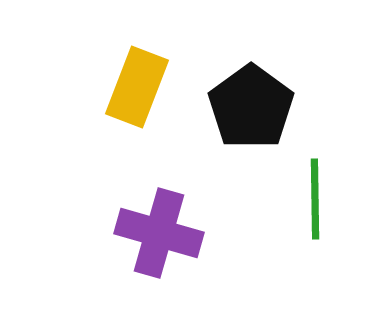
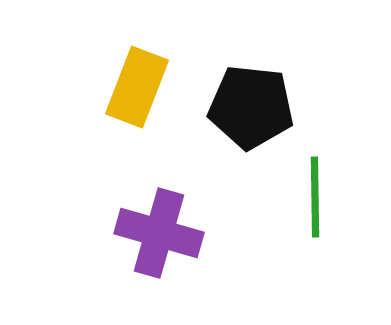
black pentagon: rotated 30 degrees counterclockwise
green line: moved 2 px up
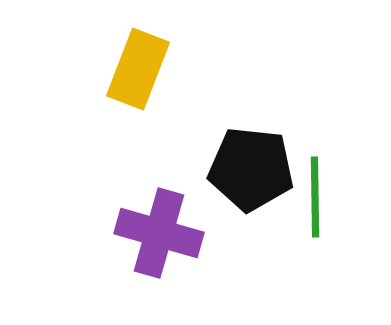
yellow rectangle: moved 1 px right, 18 px up
black pentagon: moved 62 px down
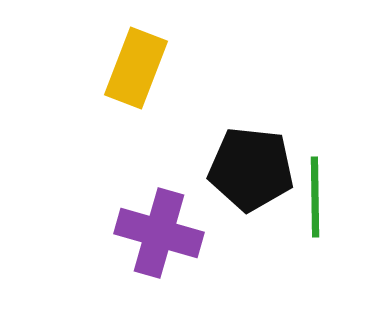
yellow rectangle: moved 2 px left, 1 px up
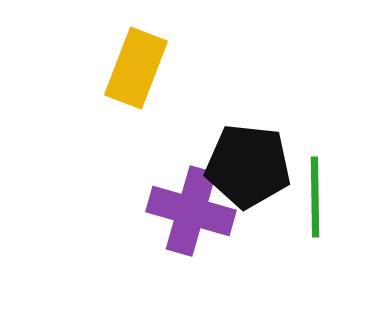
black pentagon: moved 3 px left, 3 px up
purple cross: moved 32 px right, 22 px up
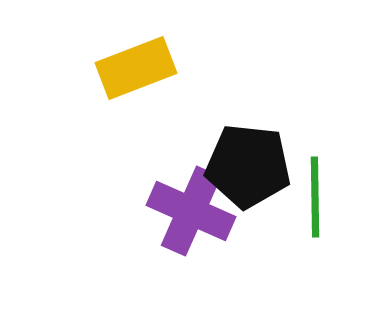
yellow rectangle: rotated 48 degrees clockwise
purple cross: rotated 8 degrees clockwise
